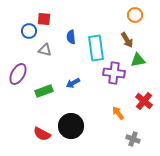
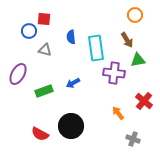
red semicircle: moved 2 px left
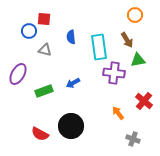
cyan rectangle: moved 3 px right, 1 px up
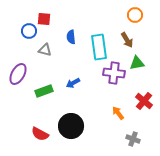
green triangle: moved 1 px left, 3 px down
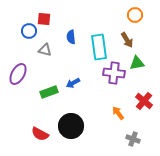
green rectangle: moved 5 px right, 1 px down
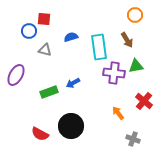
blue semicircle: rotated 80 degrees clockwise
green triangle: moved 1 px left, 3 px down
purple ellipse: moved 2 px left, 1 px down
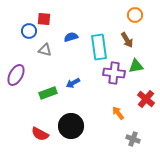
green rectangle: moved 1 px left, 1 px down
red cross: moved 2 px right, 2 px up
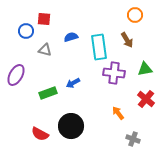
blue circle: moved 3 px left
green triangle: moved 9 px right, 3 px down
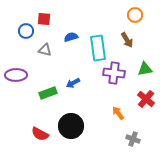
cyan rectangle: moved 1 px left, 1 px down
purple ellipse: rotated 60 degrees clockwise
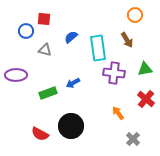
blue semicircle: rotated 24 degrees counterclockwise
gray cross: rotated 24 degrees clockwise
